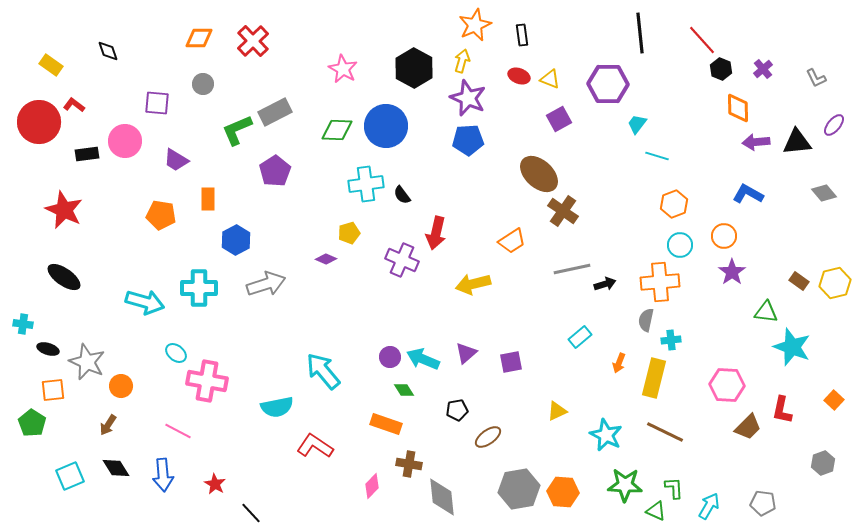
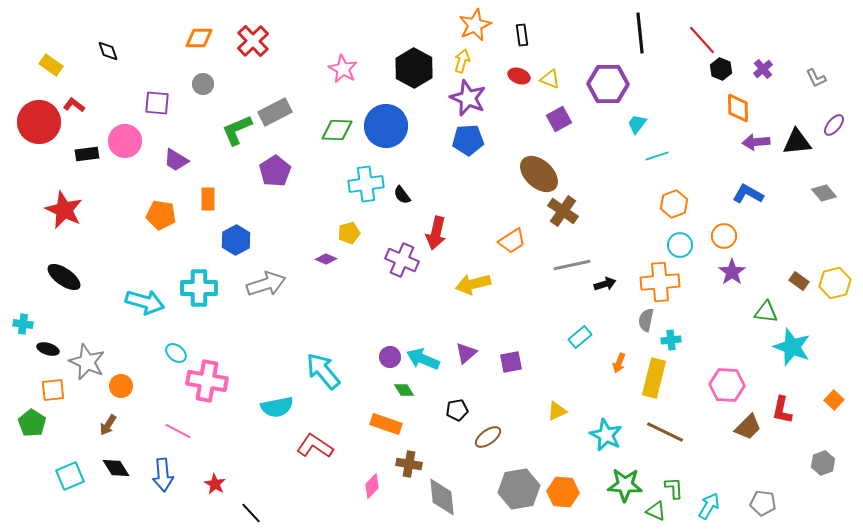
cyan line at (657, 156): rotated 35 degrees counterclockwise
gray line at (572, 269): moved 4 px up
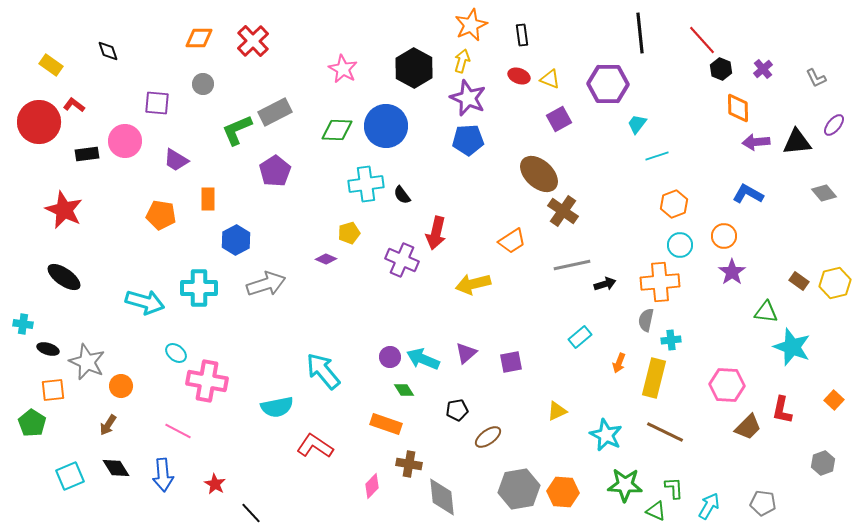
orange star at (475, 25): moved 4 px left
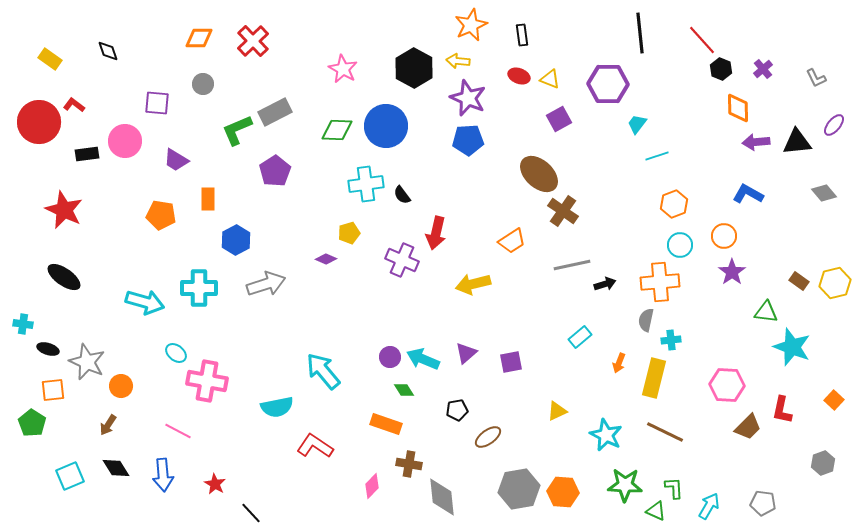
yellow arrow at (462, 61): moved 4 px left; rotated 100 degrees counterclockwise
yellow rectangle at (51, 65): moved 1 px left, 6 px up
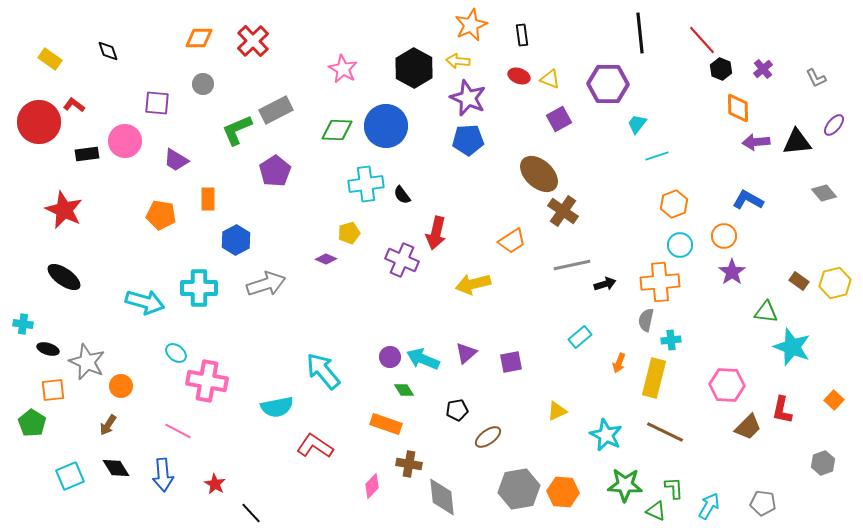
gray rectangle at (275, 112): moved 1 px right, 2 px up
blue L-shape at (748, 194): moved 6 px down
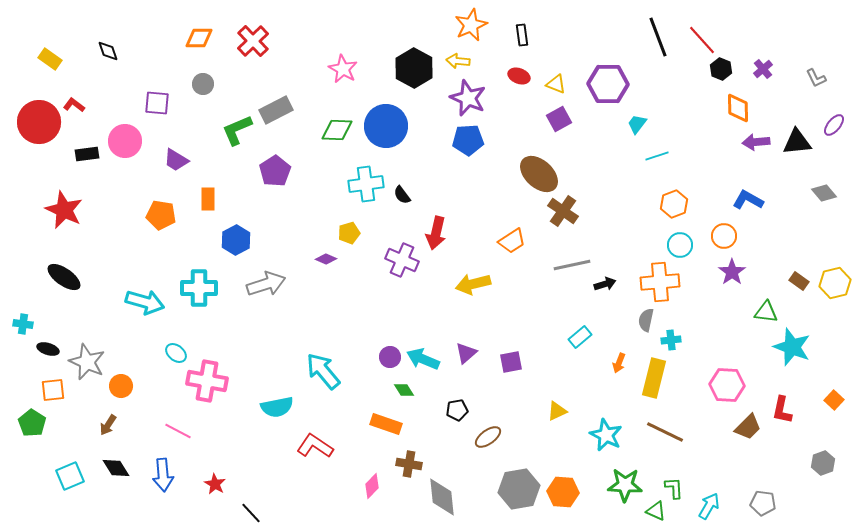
black line at (640, 33): moved 18 px right, 4 px down; rotated 15 degrees counterclockwise
yellow triangle at (550, 79): moved 6 px right, 5 px down
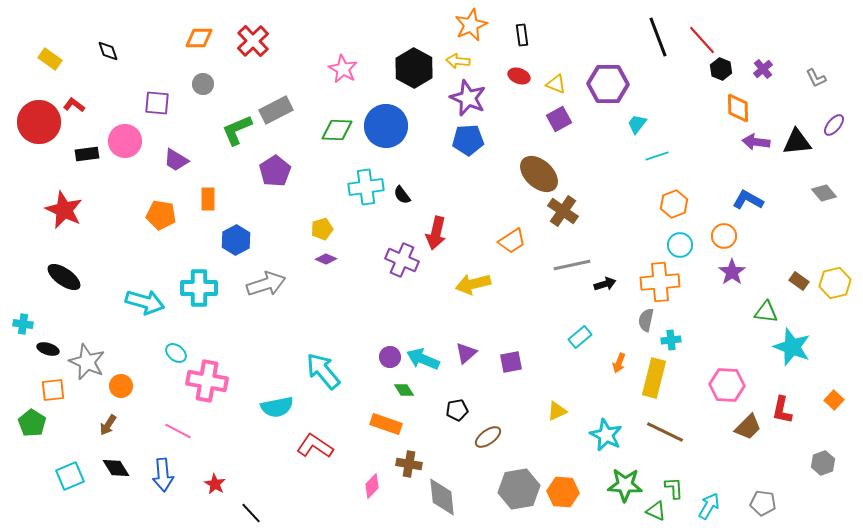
purple arrow at (756, 142): rotated 12 degrees clockwise
cyan cross at (366, 184): moved 3 px down
yellow pentagon at (349, 233): moved 27 px left, 4 px up
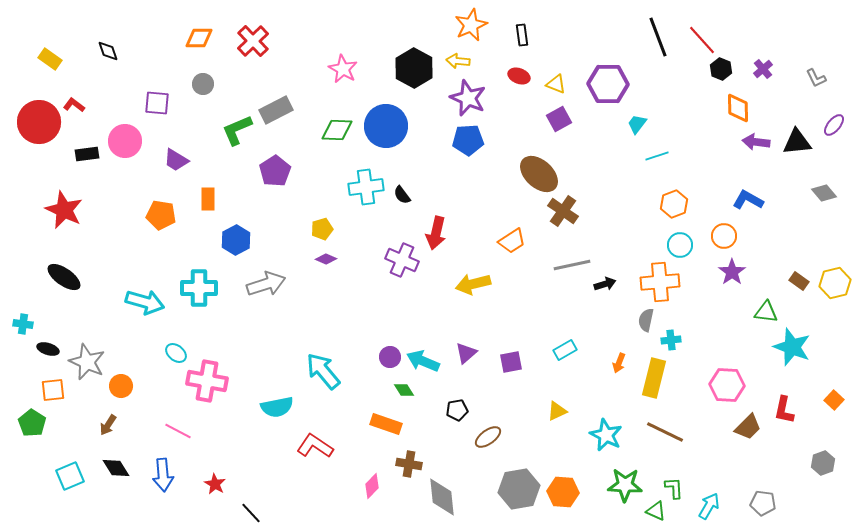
cyan rectangle at (580, 337): moved 15 px left, 13 px down; rotated 10 degrees clockwise
cyan arrow at (423, 359): moved 2 px down
red L-shape at (782, 410): moved 2 px right
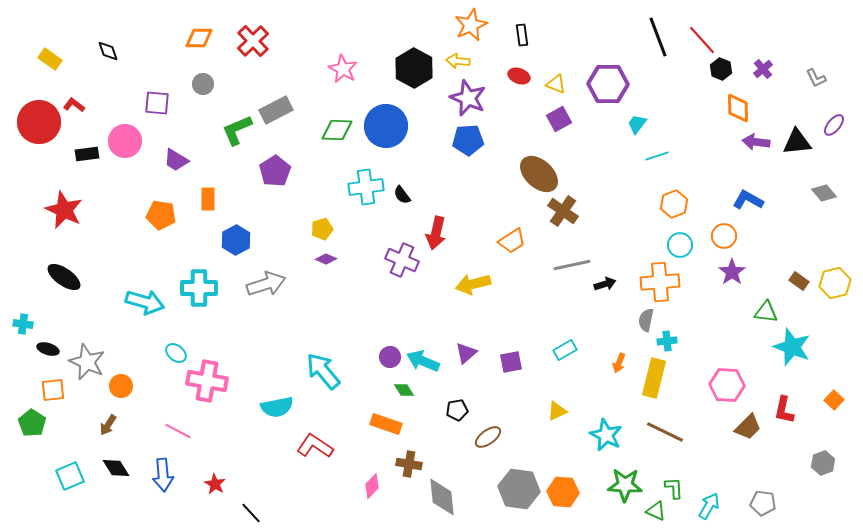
cyan cross at (671, 340): moved 4 px left, 1 px down
gray hexagon at (519, 489): rotated 18 degrees clockwise
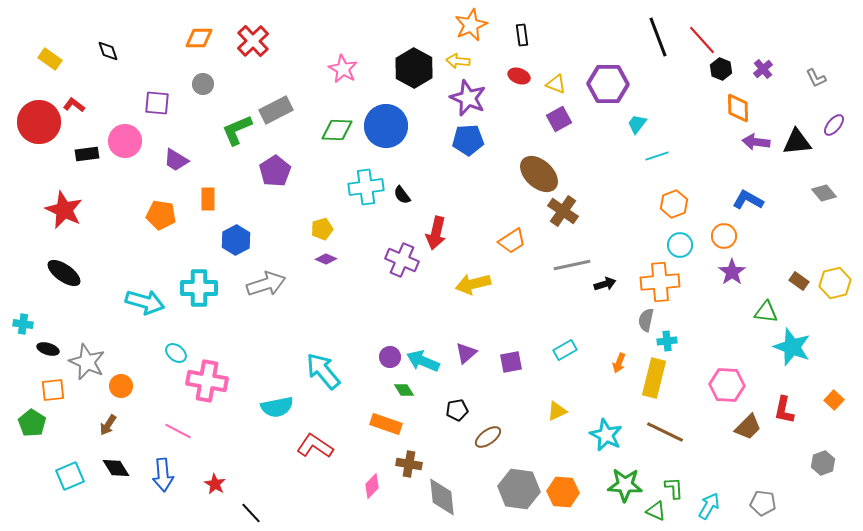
black ellipse at (64, 277): moved 4 px up
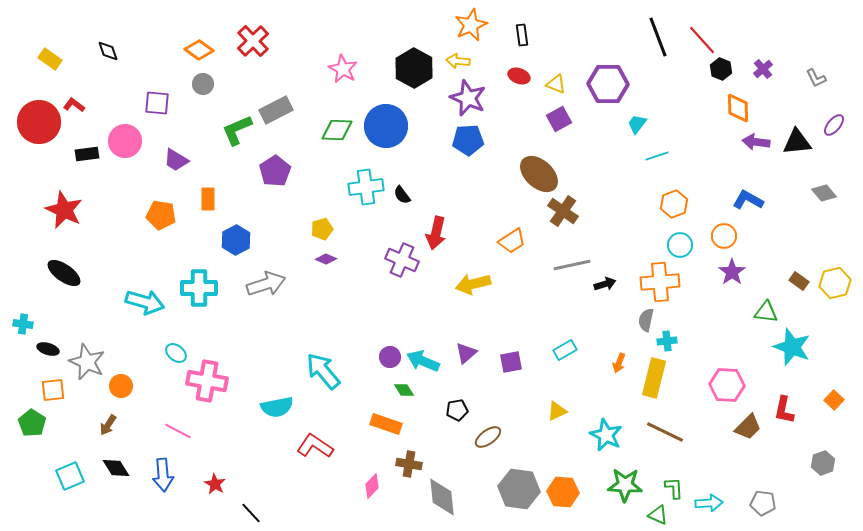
orange diamond at (199, 38): moved 12 px down; rotated 36 degrees clockwise
cyan arrow at (709, 506): moved 3 px up; rotated 56 degrees clockwise
green triangle at (656, 511): moved 2 px right, 4 px down
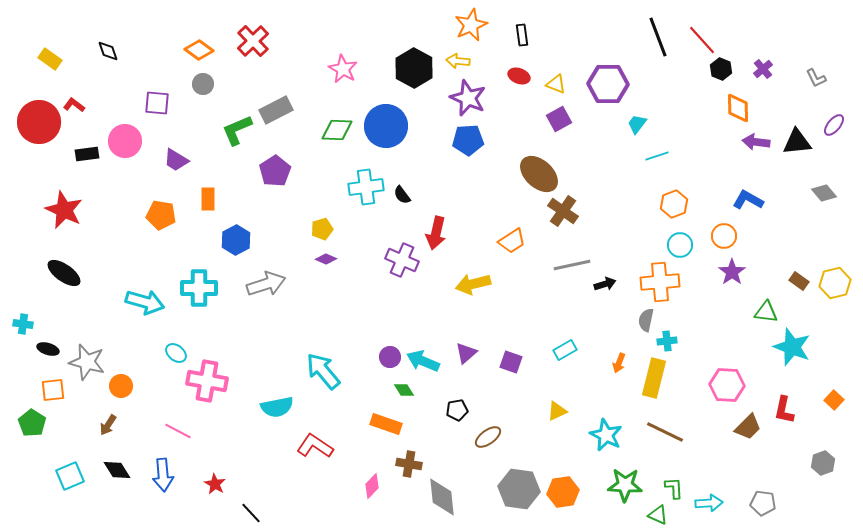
gray star at (87, 362): rotated 9 degrees counterclockwise
purple square at (511, 362): rotated 30 degrees clockwise
black diamond at (116, 468): moved 1 px right, 2 px down
orange hexagon at (563, 492): rotated 12 degrees counterclockwise
